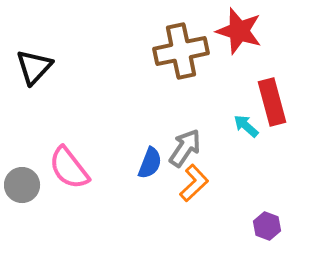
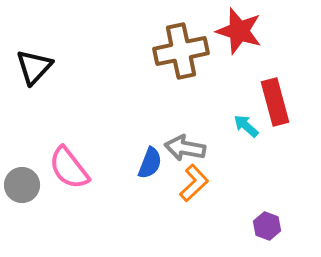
red rectangle: moved 3 px right
gray arrow: rotated 114 degrees counterclockwise
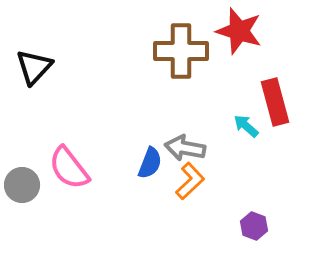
brown cross: rotated 12 degrees clockwise
orange L-shape: moved 4 px left, 2 px up
purple hexagon: moved 13 px left
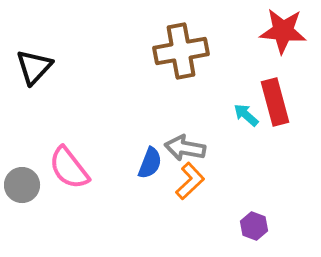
red star: moved 44 px right; rotated 12 degrees counterclockwise
brown cross: rotated 10 degrees counterclockwise
cyan arrow: moved 11 px up
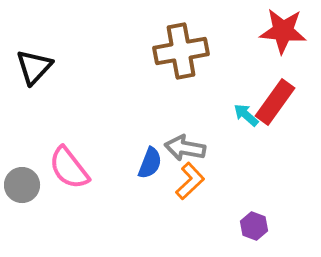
red rectangle: rotated 51 degrees clockwise
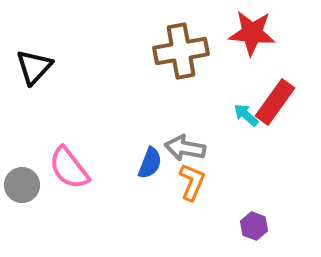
red star: moved 31 px left, 2 px down
orange L-shape: moved 2 px right, 1 px down; rotated 24 degrees counterclockwise
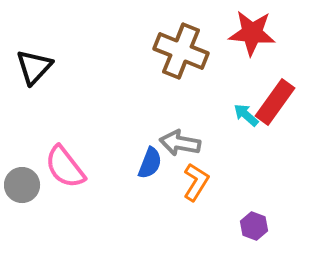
brown cross: rotated 32 degrees clockwise
gray arrow: moved 5 px left, 5 px up
pink semicircle: moved 4 px left, 1 px up
orange L-shape: moved 4 px right; rotated 9 degrees clockwise
